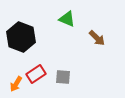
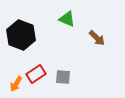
black hexagon: moved 2 px up
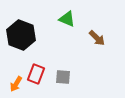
red rectangle: rotated 36 degrees counterclockwise
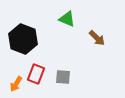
black hexagon: moved 2 px right, 4 px down
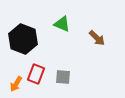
green triangle: moved 5 px left, 5 px down
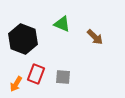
brown arrow: moved 2 px left, 1 px up
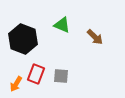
green triangle: moved 1 px down
gray square: moved 2 px left, 1 px up
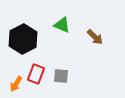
black hexagon: rotated 12 degrees clockwise
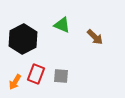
orange arrow: moved 1 px left, 2 px up
